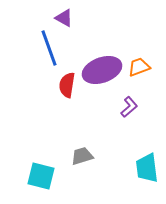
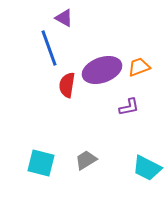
purple L-shape: rotated 30 degrees clockwise
gray trapezoid: moved 4 px right, 4 px down; rotated 15 degrees counterclockwise
cyan trapezoid: rotated 56 degrees counterclockwise
cyan square: moved 13 px up
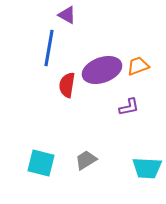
purple triangle: moved 3 px right, 3 px up
blue line: rotated 30 degrees clockwise
orange trapezoid: moved 1 px left, 1 px up
cyan trapezoid: rotated 24 degrees counterclockwise
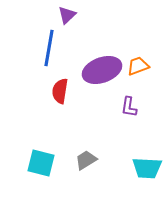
purple triangle: rotated 48 degrees clockwise
red semicircle: moved 7 px left, 6 px down
purple L-shape: rotated 110 degrees clockwise
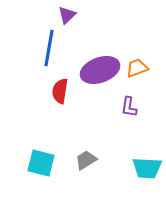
orange trapezoid: moved 1 px left, 2 px down
purple ellipse: moved 2 px left
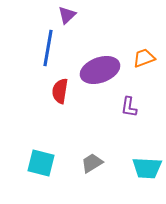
blue line: moved 1 px left
orange trapezoid: moved 7 px right, 10 px up
gray trapezoid: moved 6 px right, 3 px down
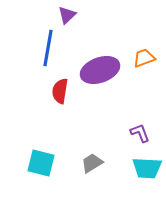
purple L-shape: moved 11 px right, 26 px down; rotated 150 degrees clockwise
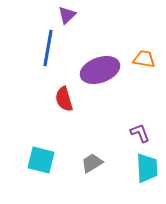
orange trapezoid: moved 1 px down; rotated 30 degrees clockwise
red semicircle: moved 4 px right, 8 px down; rotated 25 degrees counterclockwise
cyan square: moved 3 px up
cyan trapezoid: rotated 96 degrees counterclockwise
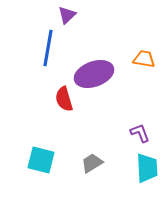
purple ellipse: moved 6 px left, 4 px down
